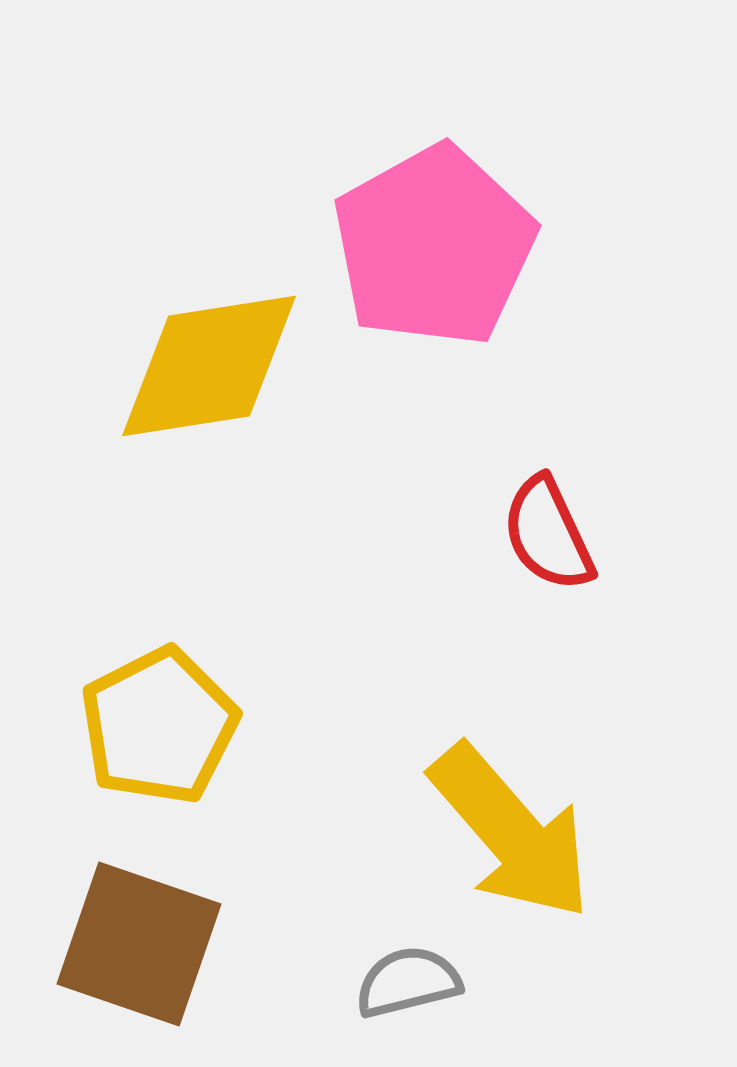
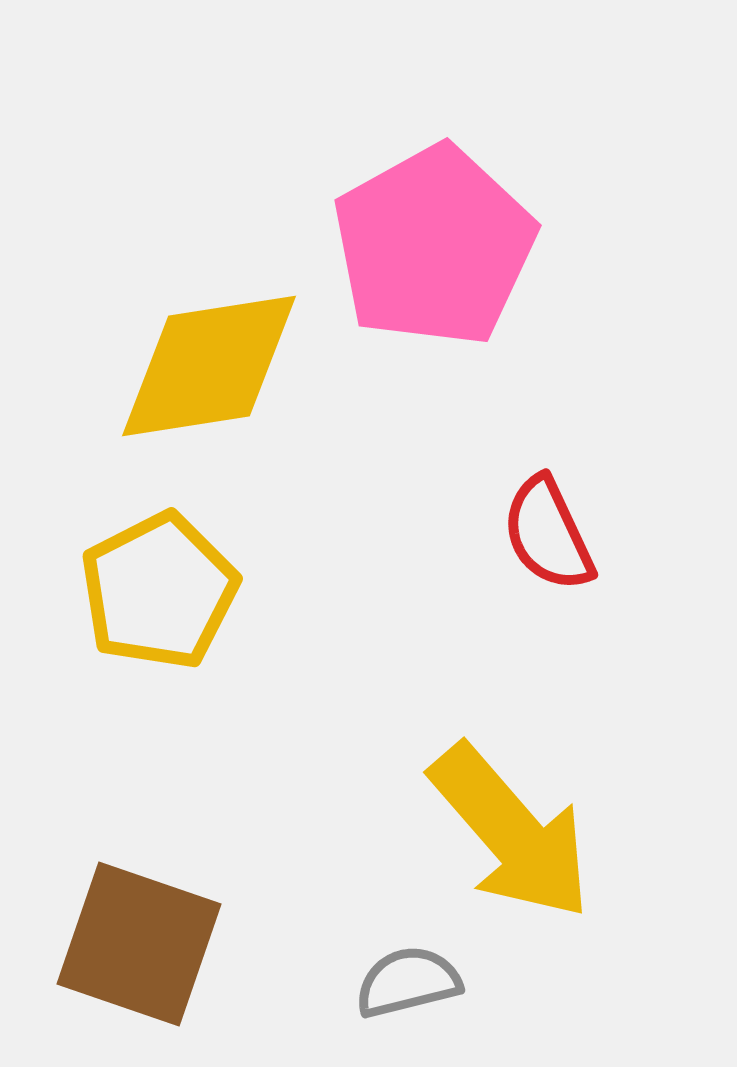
yellow pentagon: moved 135 px up
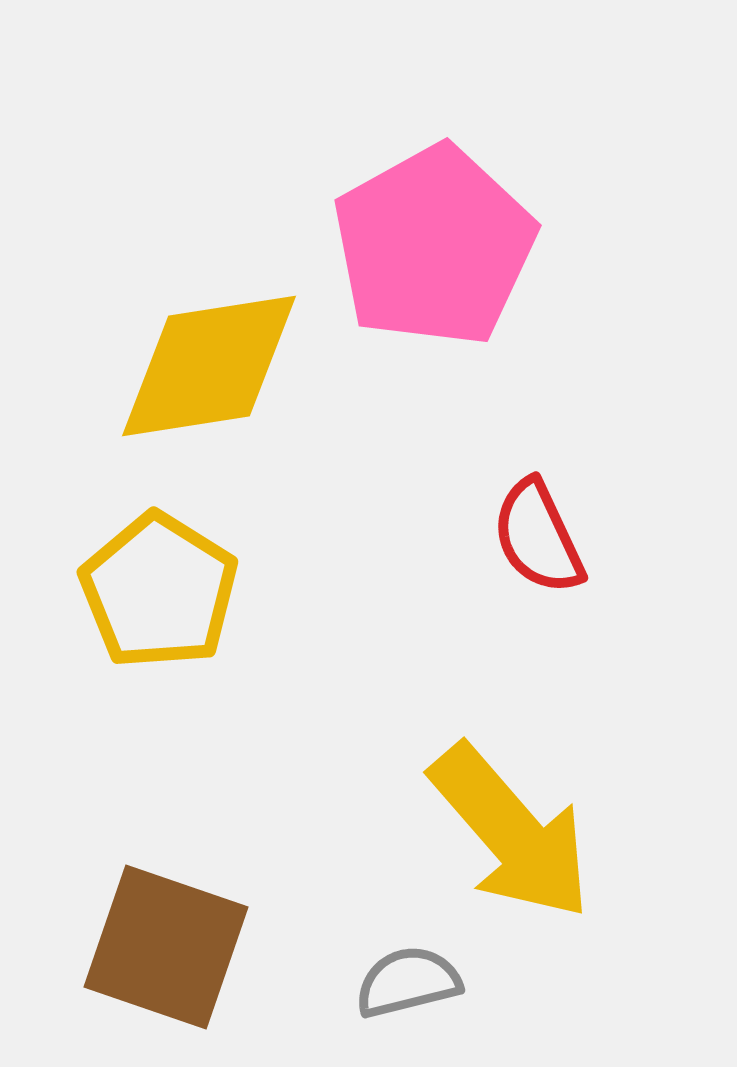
red semicircle: moved 10 px left, 3 px down
yellow pentagon: rotated 13 degrees counterclockwise
brown square: moved 27 px right, 3 px down
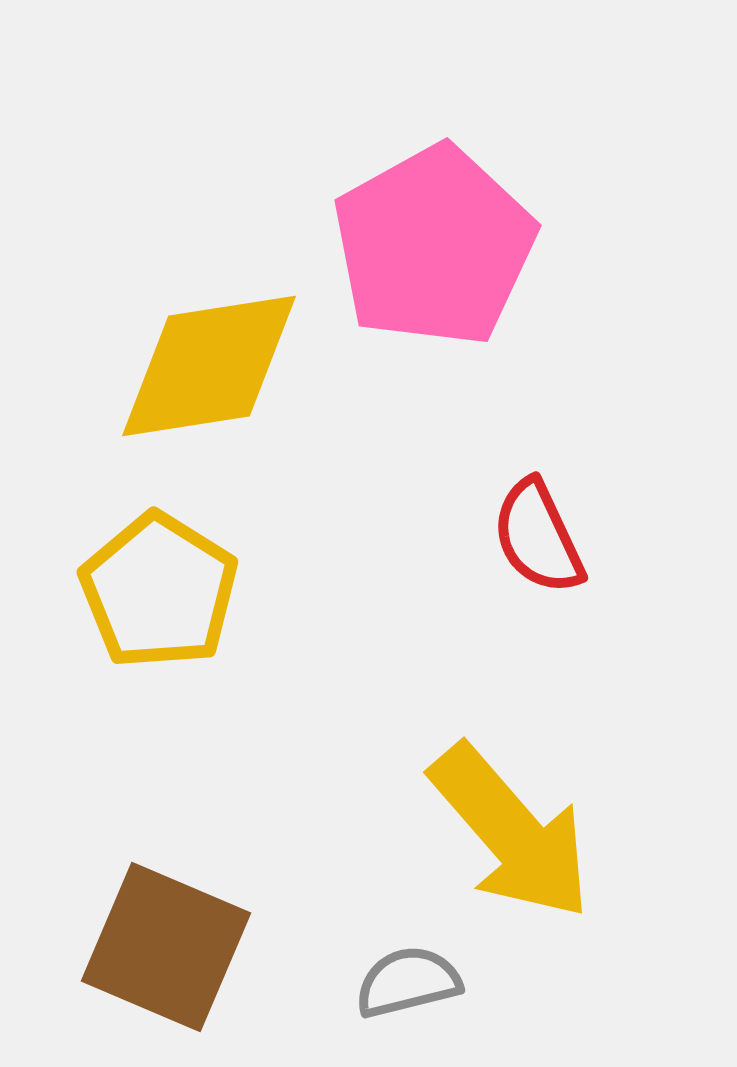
brown square: rotated 4 degrees clockwise
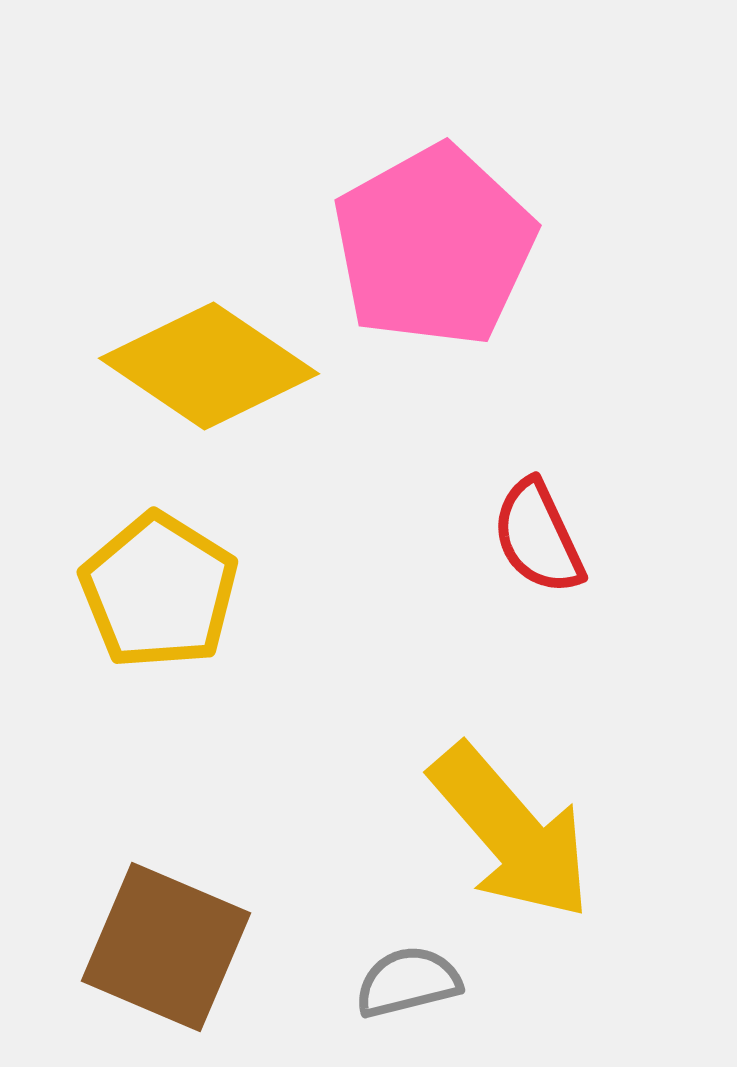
yellow diamond: rotated 43 degrees clockwise
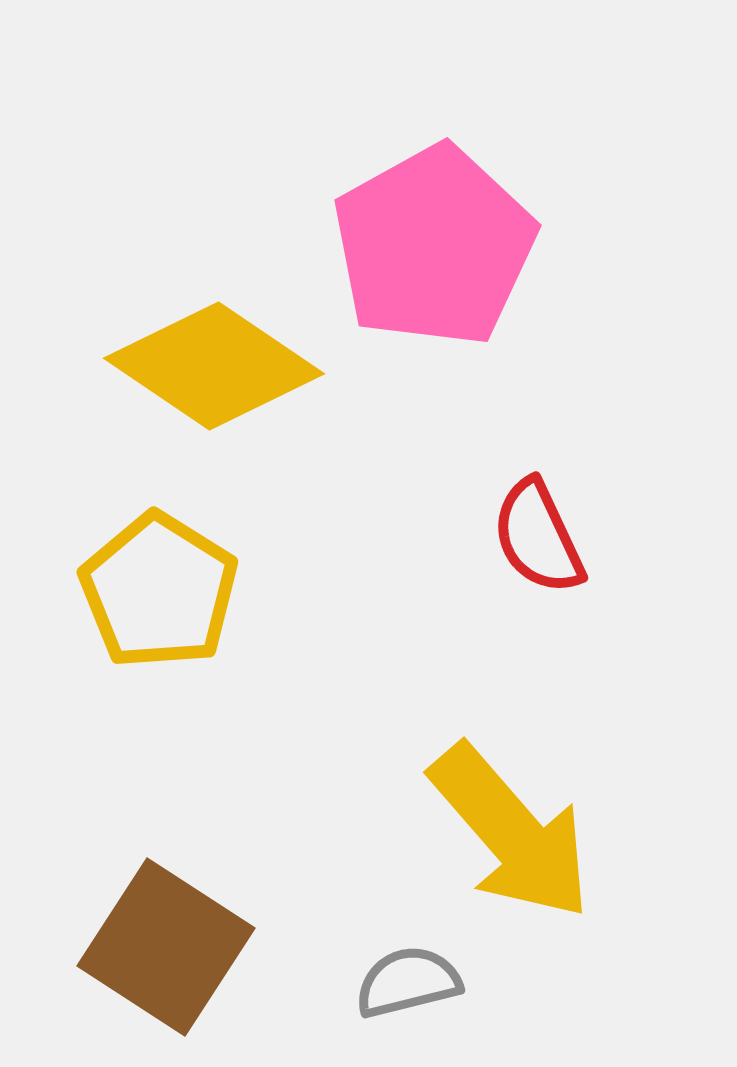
yellow diamond: moved 5 px right
brown square: rotated 10 degrees clockwise
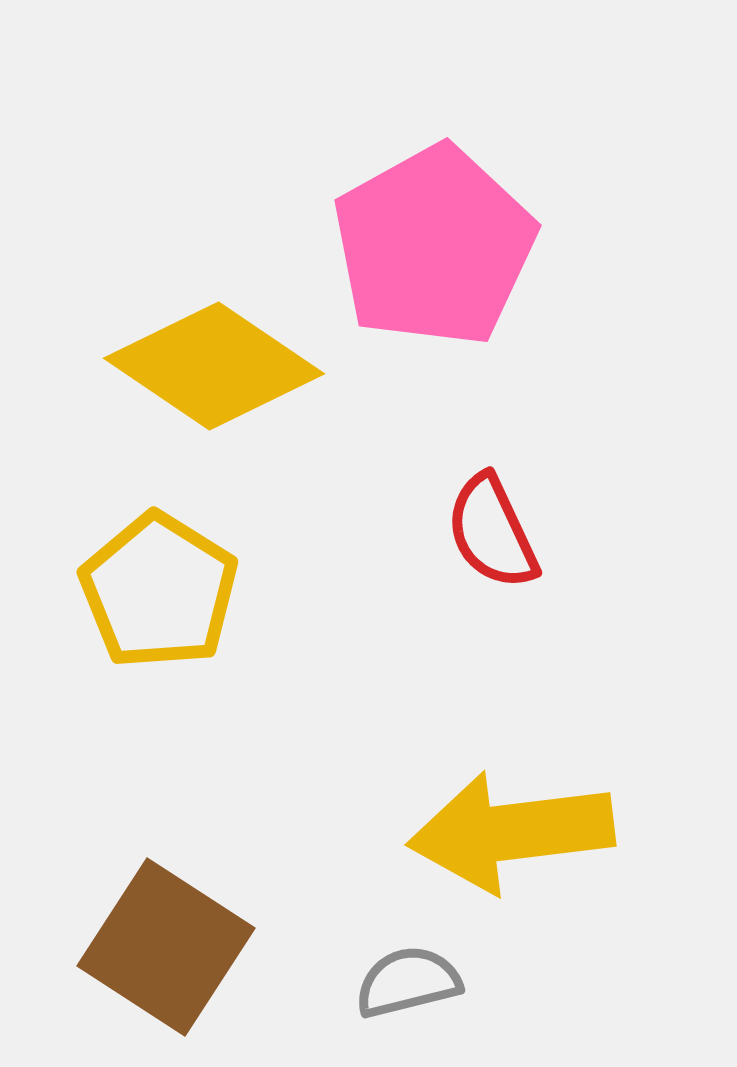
red semicircle: moved 46 px left, 5 px up
yellow arrow: rotated 124 degrees clockwise
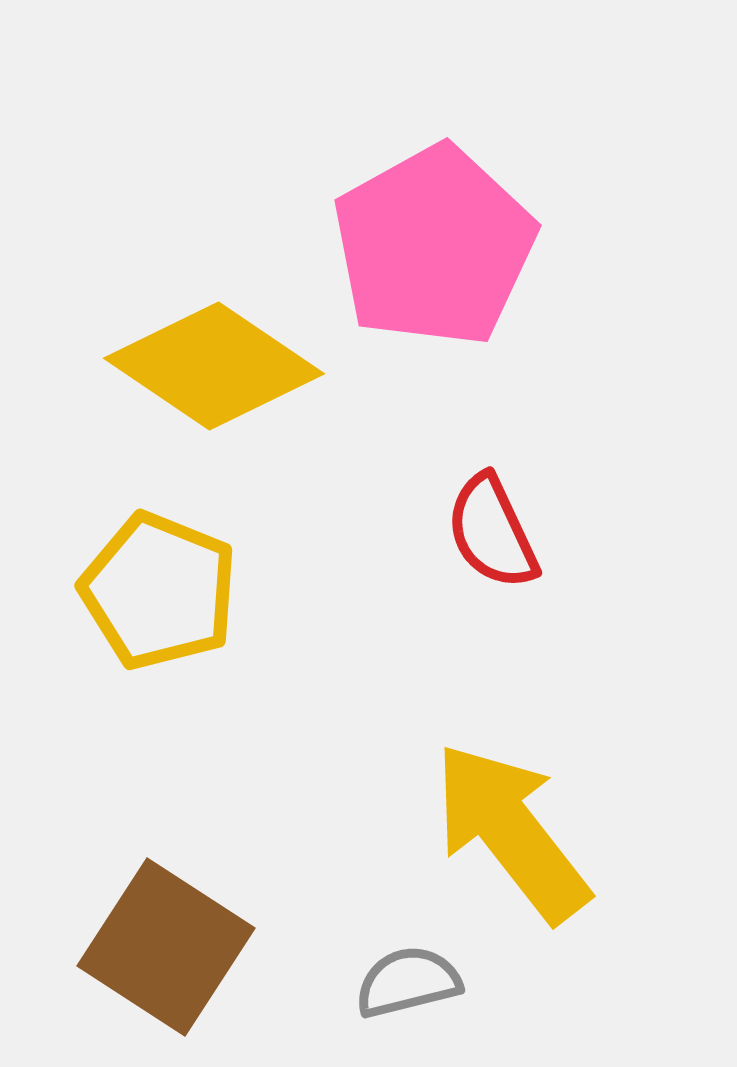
yellow pentagon: rotated 10 degrees counterclockwise
yellow arrow: rotated 59 degrees clockwise
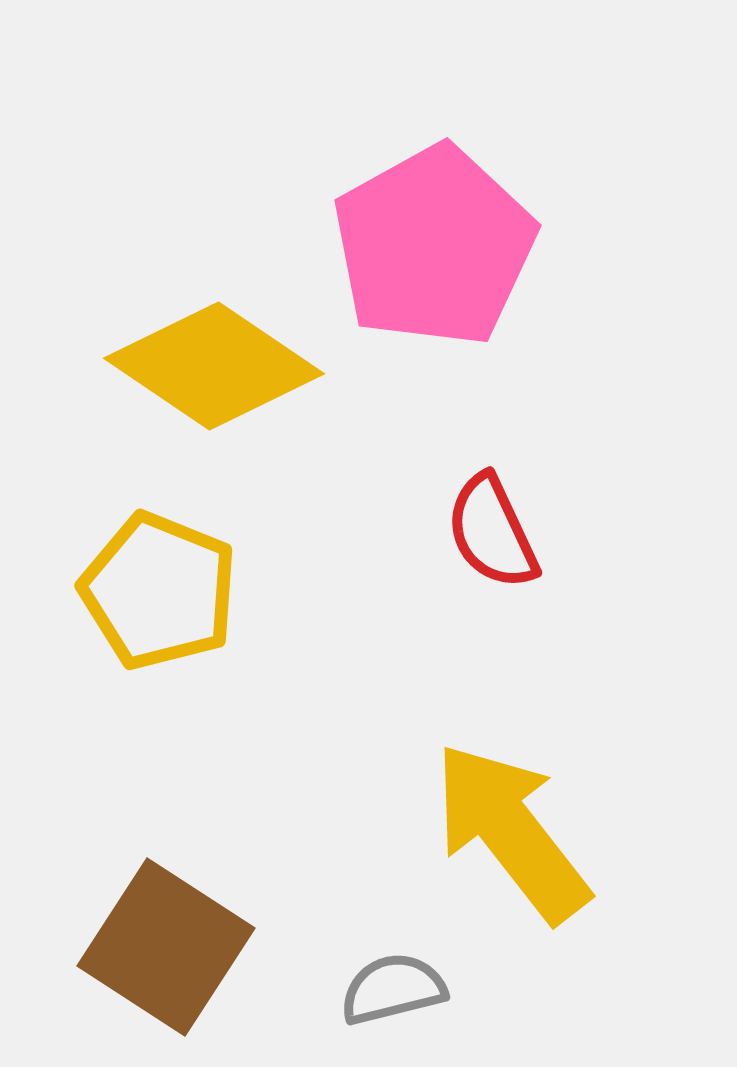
gray semicircle: moved 15 px left, 7 px down
